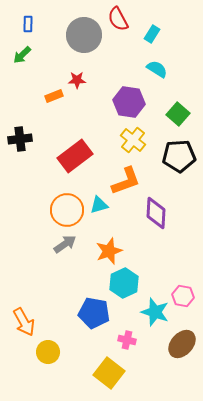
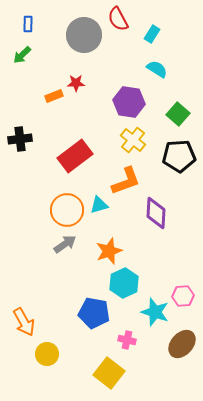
red star: moved 1 px left, 3 px down
pink hexagon: rotated 15 degrees counterclockwise
yellow circle: moved 1 px left, 2 px down
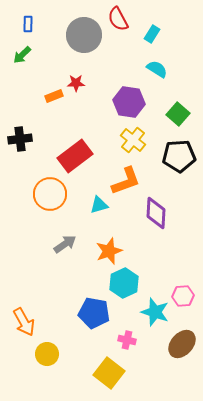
orange circle: moved 17 px left, 16 px up
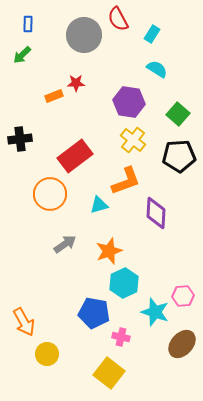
pink cross: moved 6 px left, 3 px up
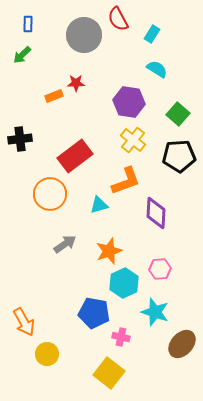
pink hexagon: moved 23 px left, 27 px up
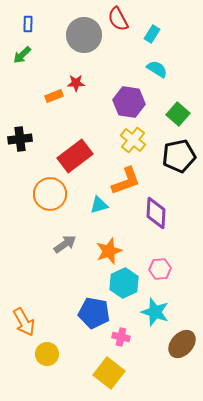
black pentagon: rotated 8 degrees counterclockwise
